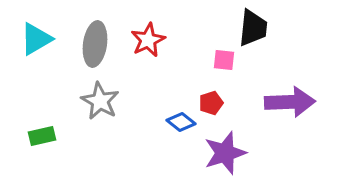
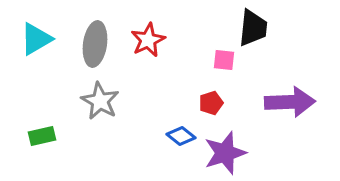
blue diamond: moved 14 px down
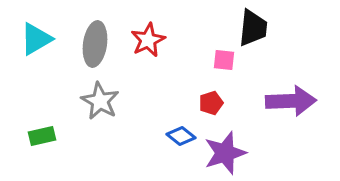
purple arrow: moved 1 px right, 1 px up
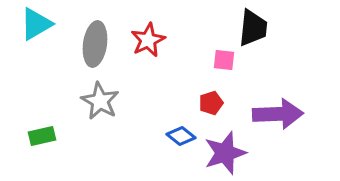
cyan triangle: moved 15 px up
purple arrow: moved 13 px left, 13 px down
